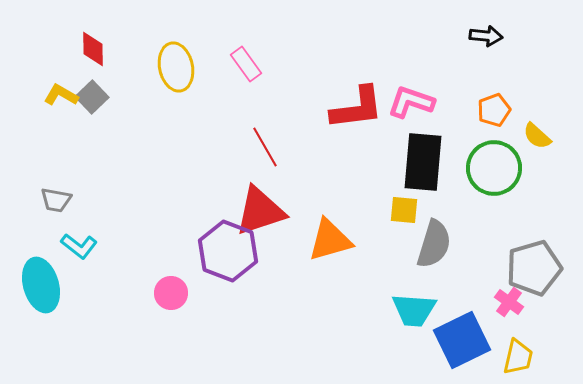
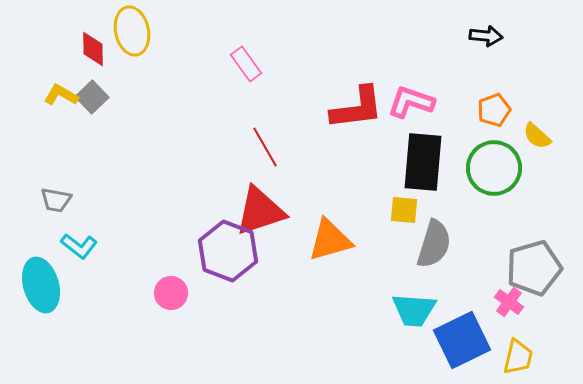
yellow ellipse: moved 44 px left, 36 px up
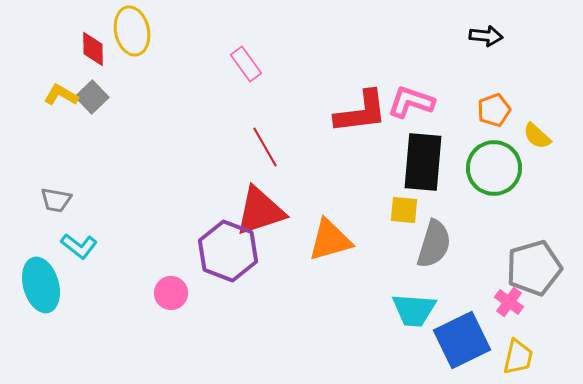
red L-shape: moved 4 px right, 4 px down
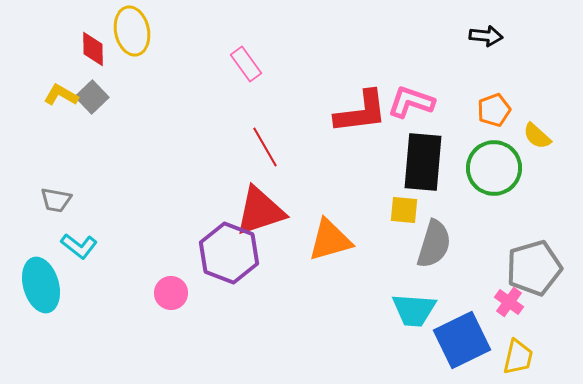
purple hexagon: moved 1 px right, 2 px down
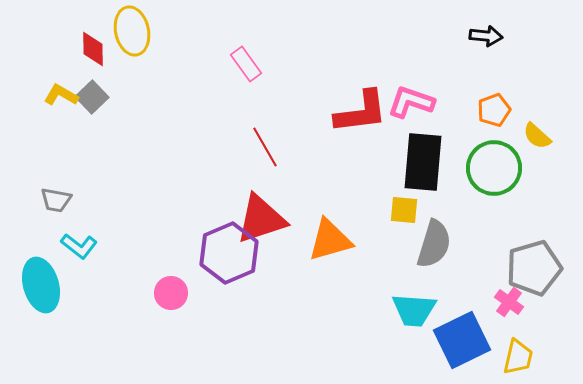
red triangle: moved 1 px right, 8 px down
purple hexagon: rotated 16 degrees clockwise
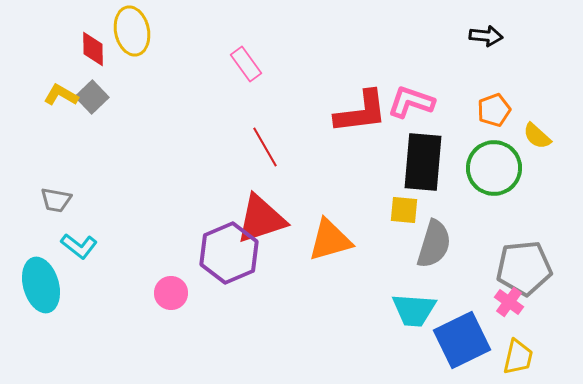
gray pentagon: moved 10 px left; rotated 10 degrees clockwise
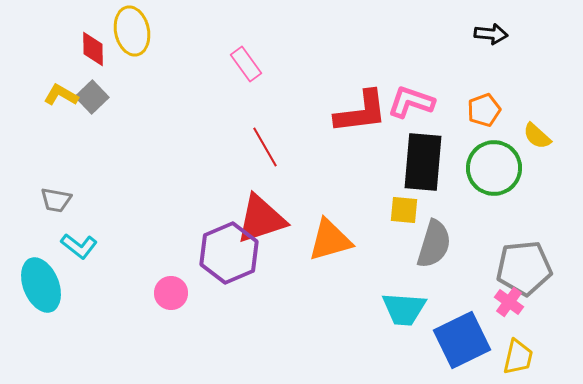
black arrow: moved 5 px right, 2 px up
orange pentagon: moved 10 px left
cyan ellipse: rotated 6 degrees counterclockwise
cyan trapezoid: moved 10 px left, 1 px up
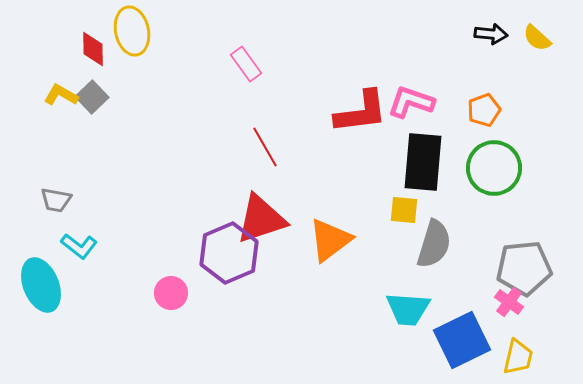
yellow semicircle: moved 98 px up
orange triangle: rotated 21 degrees counterclockwise
cyan trapezoid: moved 4 px right
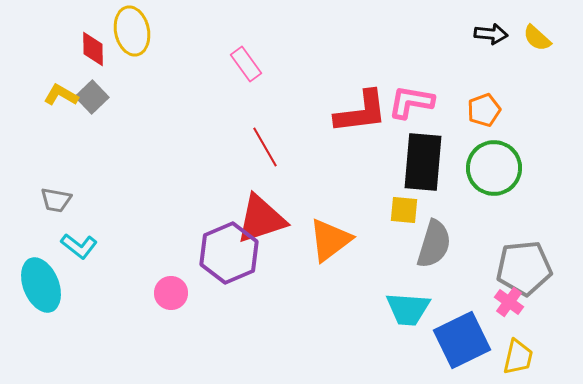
pink L-shape: rotated 9 degrees counterclockwise
